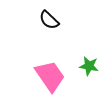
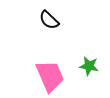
pink trapezoid: rotated 12 degrees clockwise
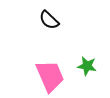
green star: moved 2 px left
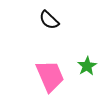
green star: rotated 30 degrees clockwise
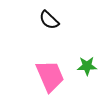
green star: rotated 30 degrees clockwise
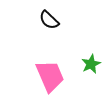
green star: moved 4 px right, 2 px up; rotated 24 degrees counterclockwise
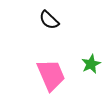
pink trapezoid: moved 1 px right, 1 px up
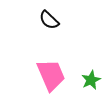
green star: moved 16 px down
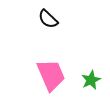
black semicircle: moved 1 px left, 1 px up
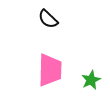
pink trapezoid: moved 1 px left, 5 px up; rotated 24 degrees clockwise
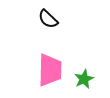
green star: moved 7 px left, 1 px up
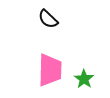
green star: rotated 12 degrees counterclockwise
